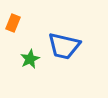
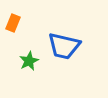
green star: moved 1 px left, 2 px down
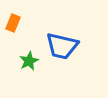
blue trapezoid: moved 2 px left
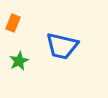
green star: moved 10 px left
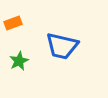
orange rectangle: rotated 48 degrees clockwise
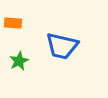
orange rectangle: rotated 24 degrees clockwise
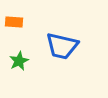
orange rectangle: moved 1 px right, 1 px up
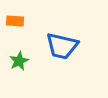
orange rectangle: moved 1 px right, 1 px up
